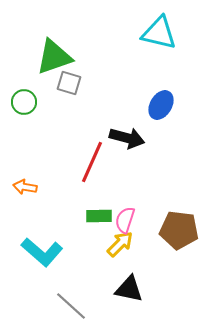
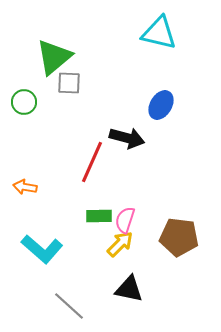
green triangle: rotated 21 degrees counterclockwise
gray square: rotated 15 degrees counterclockwise
brown pentagon: moved 7 px down
cyan L-shape: moved 3 px up
gray line: moved 2 px left
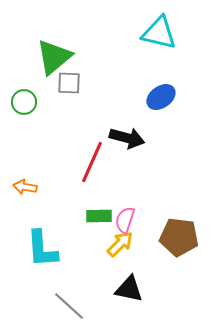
blue ellipse: moved 8 px up; rotated 24 degrees clockwise
cyan L-shape: rotated 45 degrees clockwise
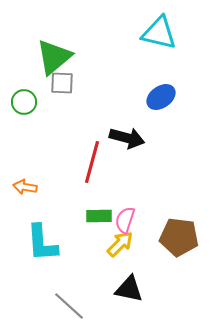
gray square: moved 7 px left
red line: rotated 9 degrees counterclockwise
cyan L-shape: moved 6 px up
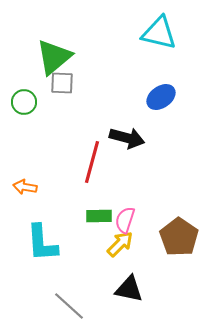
brown pentagon: rotated 27 degrees clockwise
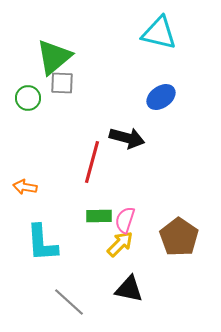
green circle: moved 4 px right, 4 px up
gray line: moved 4 px up
